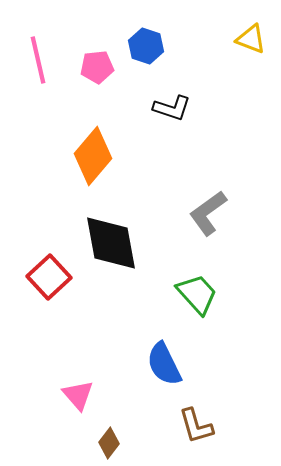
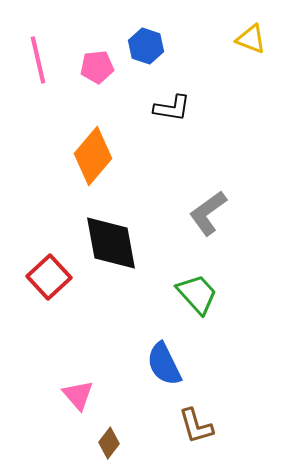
black L-shape: rotated 9 degrees counterclockwise
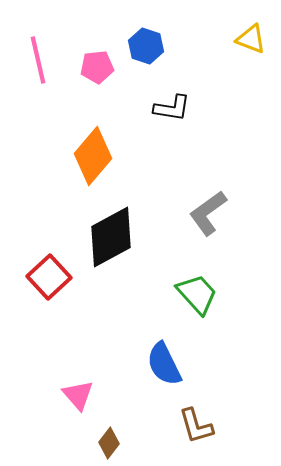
black diamond: moved 6 px up; rotated 72 degrees clockwise
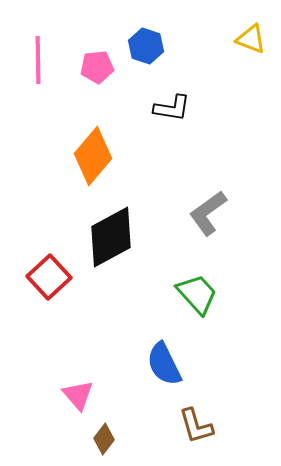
pink line: rotated 12 degrees clockwise
brown diamond: moved 5 px left, 4 px up
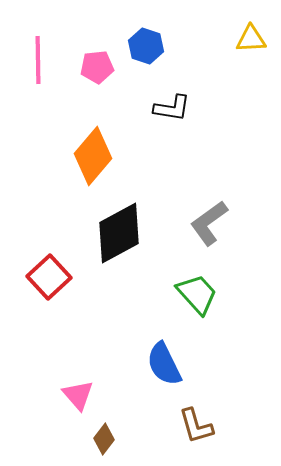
yellow triangle: rotated 24 degrees counterclockwise
gray L-shape: moved 1 px right, 10 px down
black diamond: moved 8 px right, 4 px up
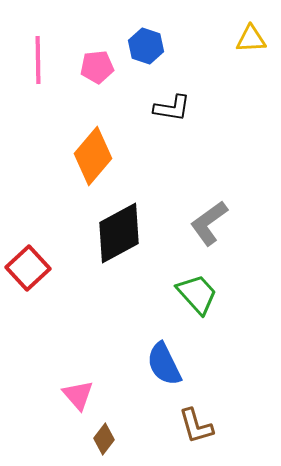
red square: moved 21 px left, 9 px up
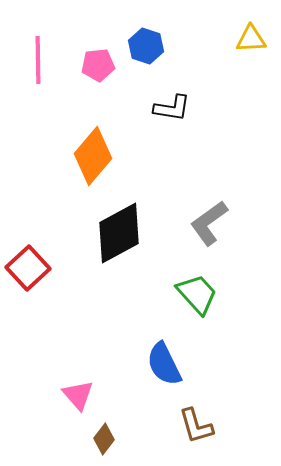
pink pentagon: moved 1 px right, 2 px up
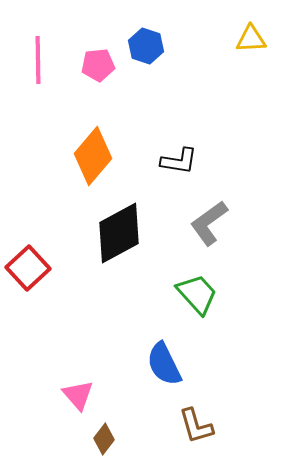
black L-shape: moved 7 px right, 53 px down
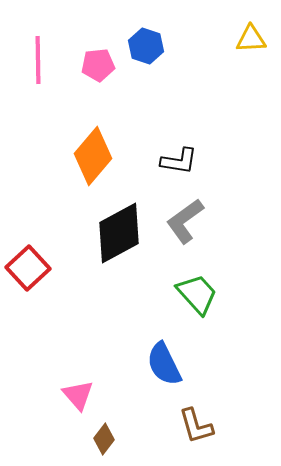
gray L-shape: moved 24 px left, 2 px up
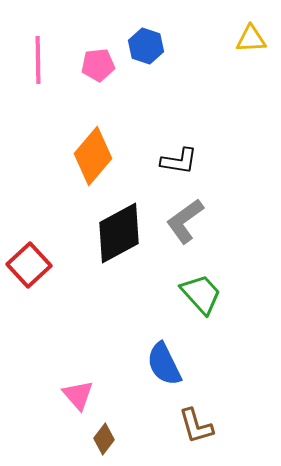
red square: moved 1 px right, 3 px up
green trapezoid: moved 4 px right
